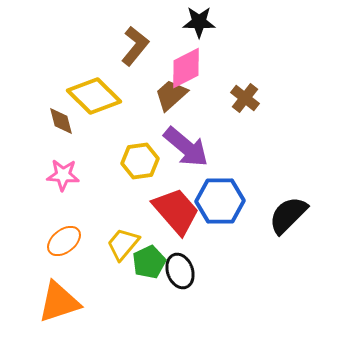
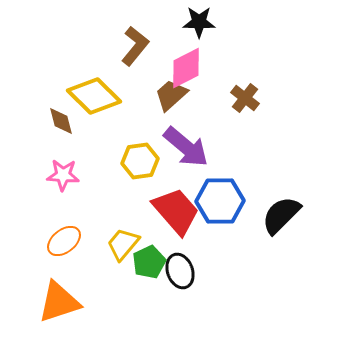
black semicircle: moved 7 px left
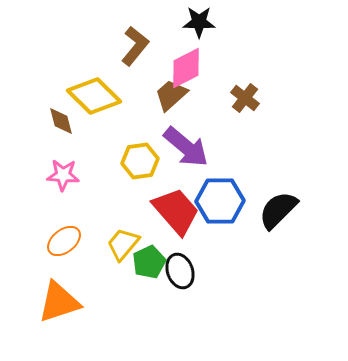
black semicircle: moved 3 px left, 5 px up
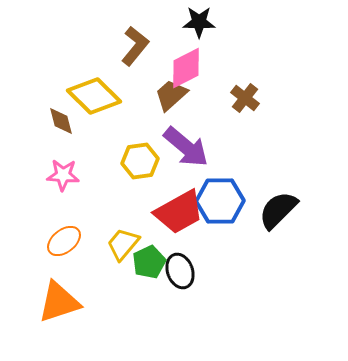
red trapezoid: moved 3 px right, 1 px down; rotated 102 degrees clockwise
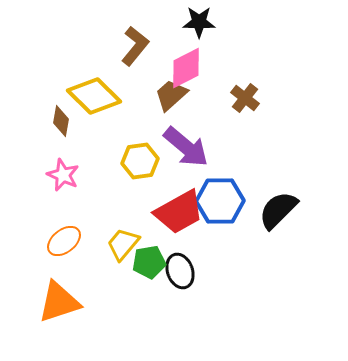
brown diamond: rotated 24 degrees clockwise
pink star: rotated 20 degrees clockwise
green pentagon: rotated 16 degrees clockwise
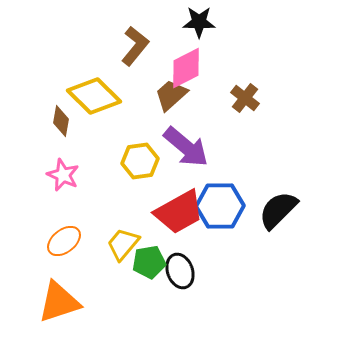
blue hexagon: moved 5 px down
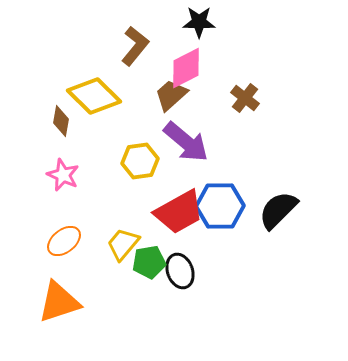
purple arrow: moved 5 px up
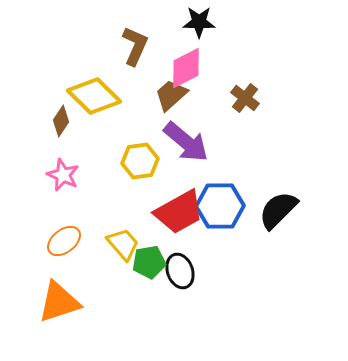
brown L-shape: rotated 15 degrees counterclockwise
brown diamond: rotated 24 degrees clockwise
yellow trapezoid: rotated 99 degrees clockwise
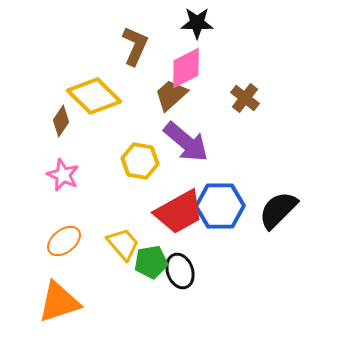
black star: moved 2 px left, 1 px down
yellow hexagon: rotated 18 degrees clockwise
green pentagon: moved 2 px right
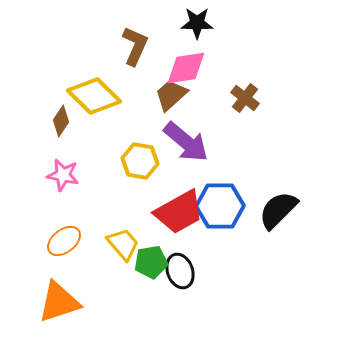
pink diamond: rotated 18 degrees clockwise
pink star: rotated 12 degrees counterclockwise
